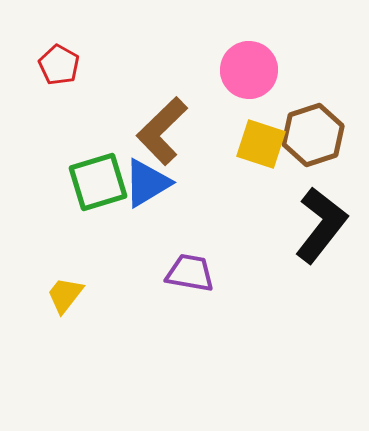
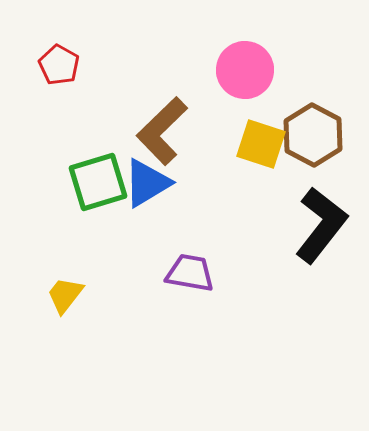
pink circle: moved 4 px left
brown hexagon: rotated 14 degrees counterclockwise
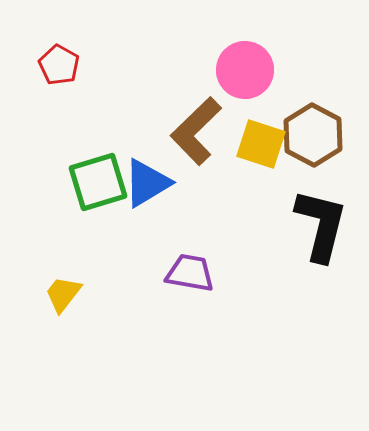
brown L-shape: moved 34 px right
black L-shape: rotated 24 degrees counterclockwise
yellow trapezoid: moved 2 px left, 1 px up
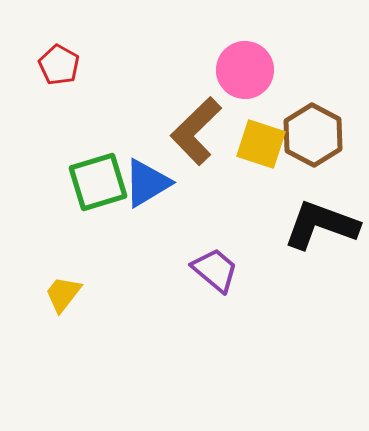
black L-shape: rotated 84 degrees counterclockwise
purple trapezoid: moved 25 px right, 3 px up; rotated 30 degrees clockwise
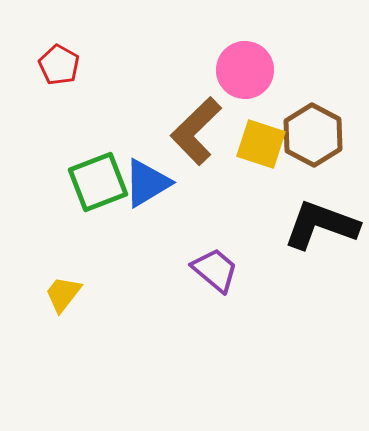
green square: rotated 4 degrees counterclockwise
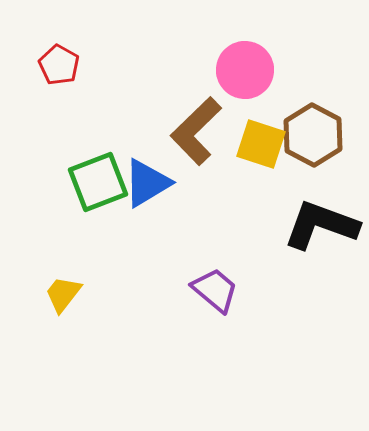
purple trapezoid: moved 20 px down
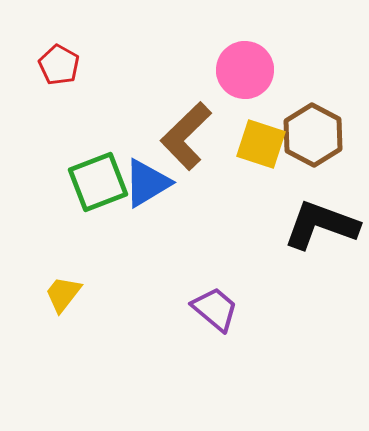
brown L-shape: moved 10 px left, 5 px down
purple trapezoid: moved 19 px down
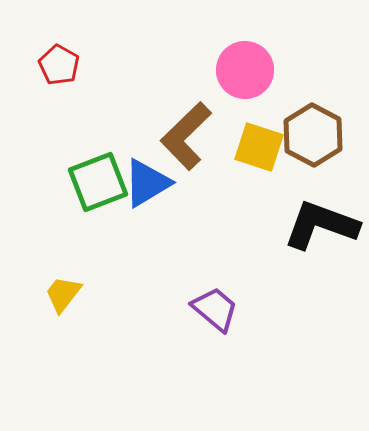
yellow square: moved 2 px left, 3 px down
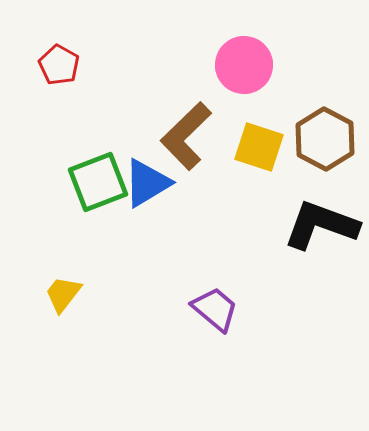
pink circle: moved 1 px left, 5 px up
brown hexagon: moved 12 px right, 4 px down
